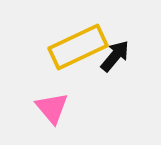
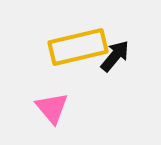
yellow rectangle: rotated 12 degrees clockwise
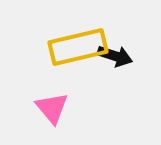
black arrow: rotated 68 degrees clockwise
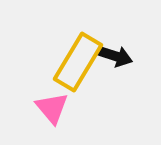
yellow rectangle: moved 15 px down; rotated 46 degrees counterclockwise
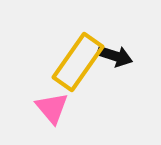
yellow rectangle: rotated 4 degrees clockwise
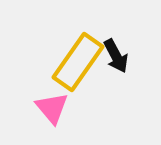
black arrow: moved 1 px right; rotated 44 degrees clockwise
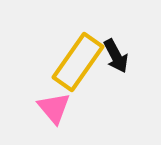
pink triangle: moved 2 px right
